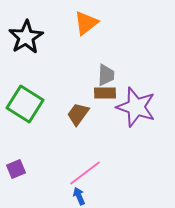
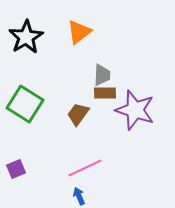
orange triangle: moved 7 px left, 9 px down
gray trapezoid: moved 4 px left
purple star: moved 1 px left, 3 px down
pink line: moved 5 px up; rotated 12 degrees clockwise
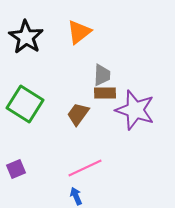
black star: rotated 8 degrees counterclockwise
blue arrow: moved 3 px left
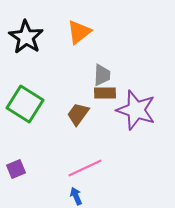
purple star: moved 1 px right
